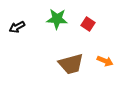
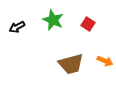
green star: moved 4 px left, 1 px down; rotated 20 degrees clockwise
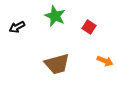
green star: moved 2 px right, 4 px up
red square: moved 1 px right, 3 px down
brown trapezoid: moved 14 px left
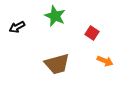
red square: moved 3 px right, 6 px down
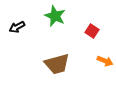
red square: moved 2 px up
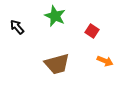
black arrow: rotated 77 degrees clockwise
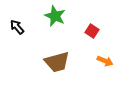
brown trapezoid: moved 2 px up
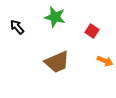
green star: moved 1 px down; rotated 10 degrees counterclockwise
brown trapezoid: rotated 8 degrees counterclockwise
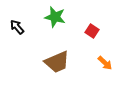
orange arrow: moved 2 px down; rotated 21 degrees clockwise
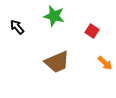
green star: moved 1 px left, 1 px up
